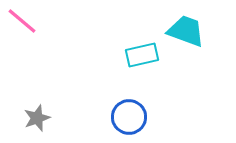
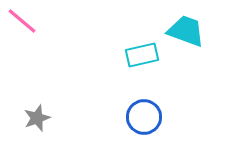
blue circle: moved 15 px right
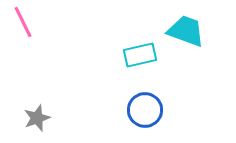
pink line: moved 1 px right, 1 px down; rotated 24 degrees clockwise
cyan rectangle: moved 2 px left
blue circle: moved 1 px right, 7 px up
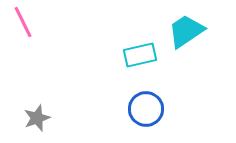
cyan trapezoid: rotated 54 degrees counterclockwise
blue circle: moved 1 px right, 1 px up
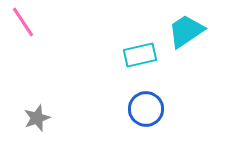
pink line: rotated 8 degrees counterclockwise
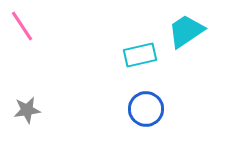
pink line: moved 1 px left, 4 px down
gray star: moved 10 px left, 8 px up; rotated 12 degrees clockwise
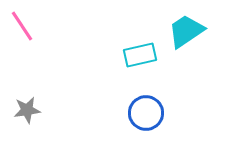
blue circle: moved 4 px down
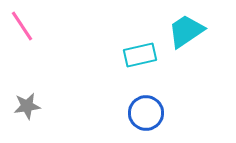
gray star: moved 4 px up
